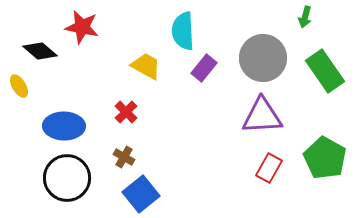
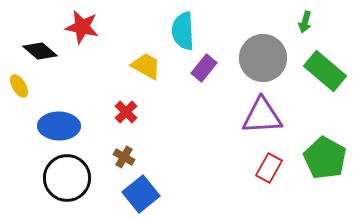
green arrow: moved 5 px down
green rectangle: rotated 15 degrees counterclockwise
blue ellipse: moved 5 px left
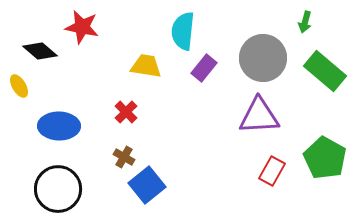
cyan semicircle: rotated 9 degrees clockwise
yellow trapezoid: rotated 20 degrees counterclockwise
purple triangle: moved 3 px left
red rectangle: moved 3 px right, 3 px down
black circle: moved 9 px left, 11 px down
blue square: moved 6 px right, 9 px up
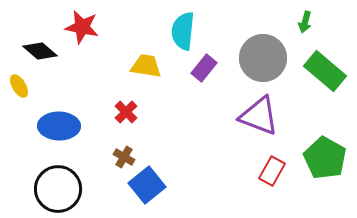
purple triangle: rotated 24 degrees clockwise
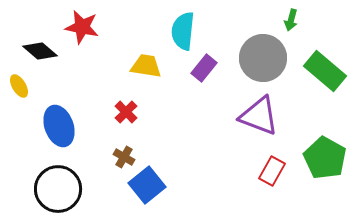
green arrow: moved 14 px left, 2 px up
blue ellipse: rotated 69 degrees clockwise
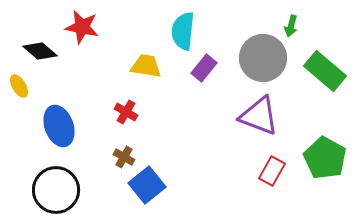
green arrow: moved 6 px down
red cross: rotated 15 degrees counterclockwise
black circle: moved 2 px left, 1 px down
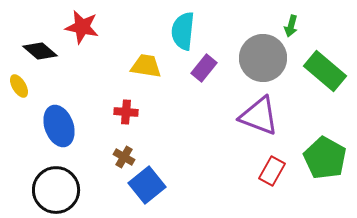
red cross: rotated 25 degrees counterclockwise
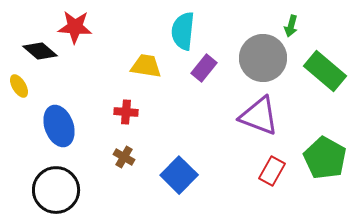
red star: moved 7 px left; rotated 8 degrees counterclockwise
blue square: moved 32 px right, 10 px up; rotated 6 degrees counterclockwise
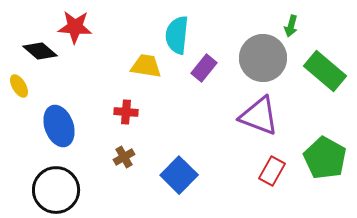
cyan semicircle: moved 6 px left, 4 px down
brown cross: rotated 30 degrees clockwise
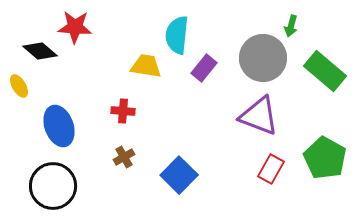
red cross: moved 3 px left, 1 px up
red rectangle: moved 1 px left, 2 px up
black circle: moved 3 px left, 4 px up
